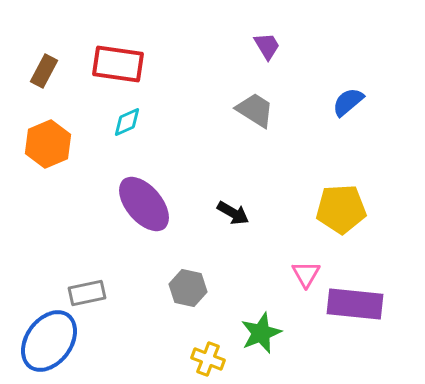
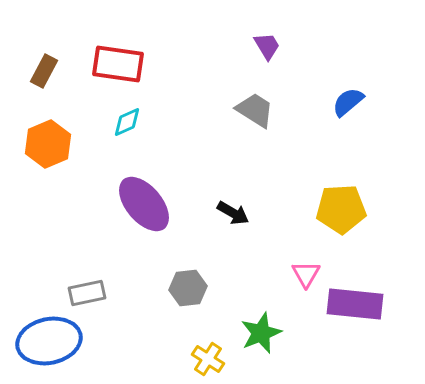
gray hexagon: rotated 18 degrees counterclockwise
blue ellipse: rotated 42 degrees clockwise
yellow cross: rotated 12 degrees clockwise
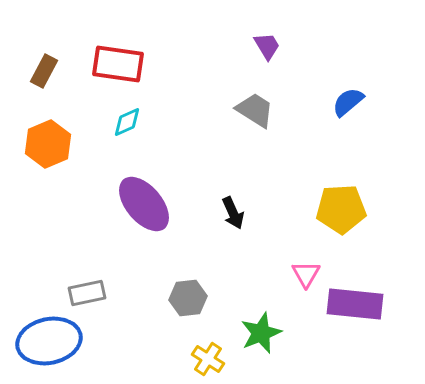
black arrow: rotated 36 degrees clockwise
gray hexagon: moved 10 px down
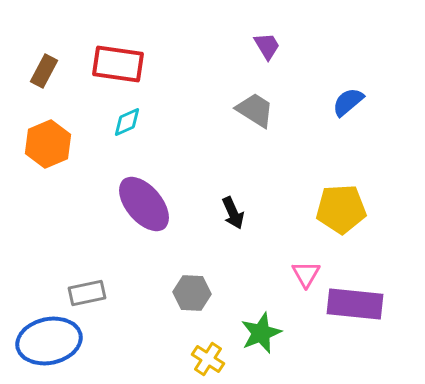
gray hexagon: moved 4 px right, 5 px up; rotated 9 degrees clockwise
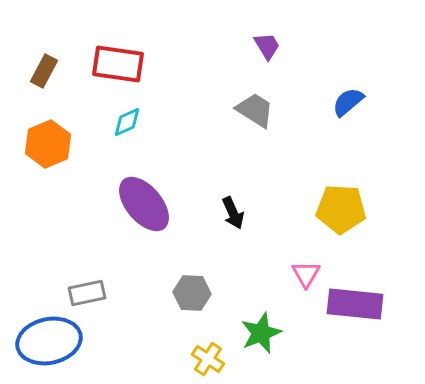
yellow pentagon: rotated 6 degrees clockwise
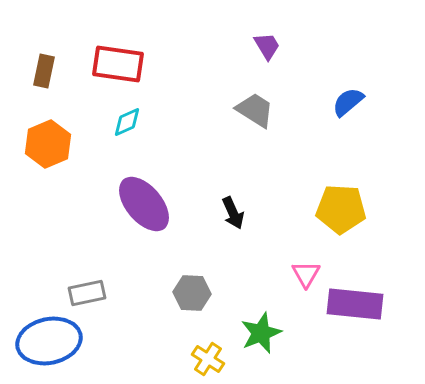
brown rectangle: rotated 16 degrees counterclockwise
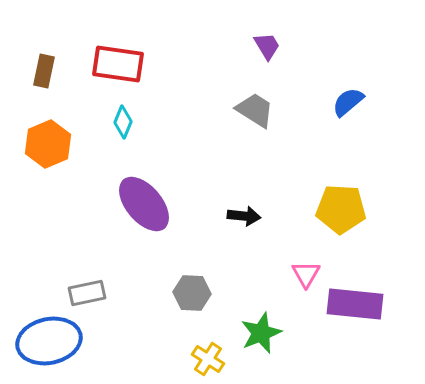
cyan diamond: moved 4 px left; rotated 44 degrees counterclockwise
black arrow: moved 11 px right, 3 px down; rotated 60 degrees counterclockwise
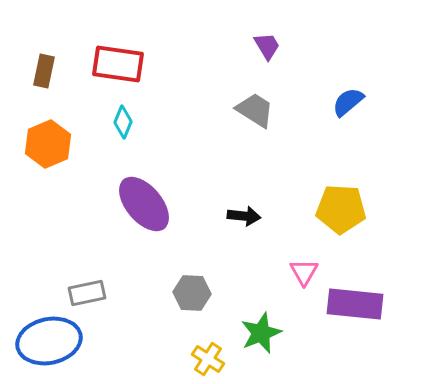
pink triangle: moved 2 px left, 2 px up
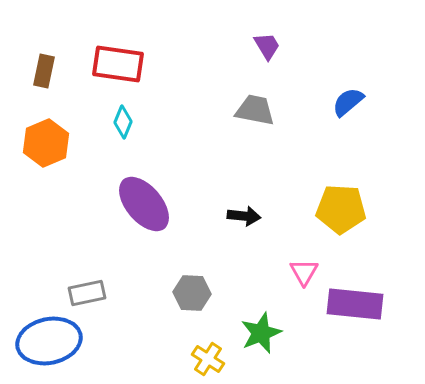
gray trapezoid: rotated 21 degrees counterclockwise
orange hexagon: moved 2 px left, 1 px up
